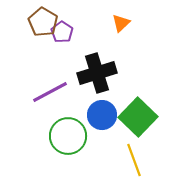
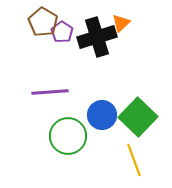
black cross: moved 36 px up
purple line: rotated 24 degrees clockwise
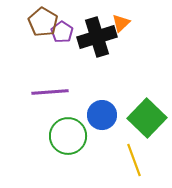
green square: moved 9 px right, 1 px down
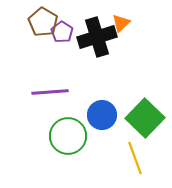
green square: moved 2 px left
yellow line: moved 1 px right, 2 px up
